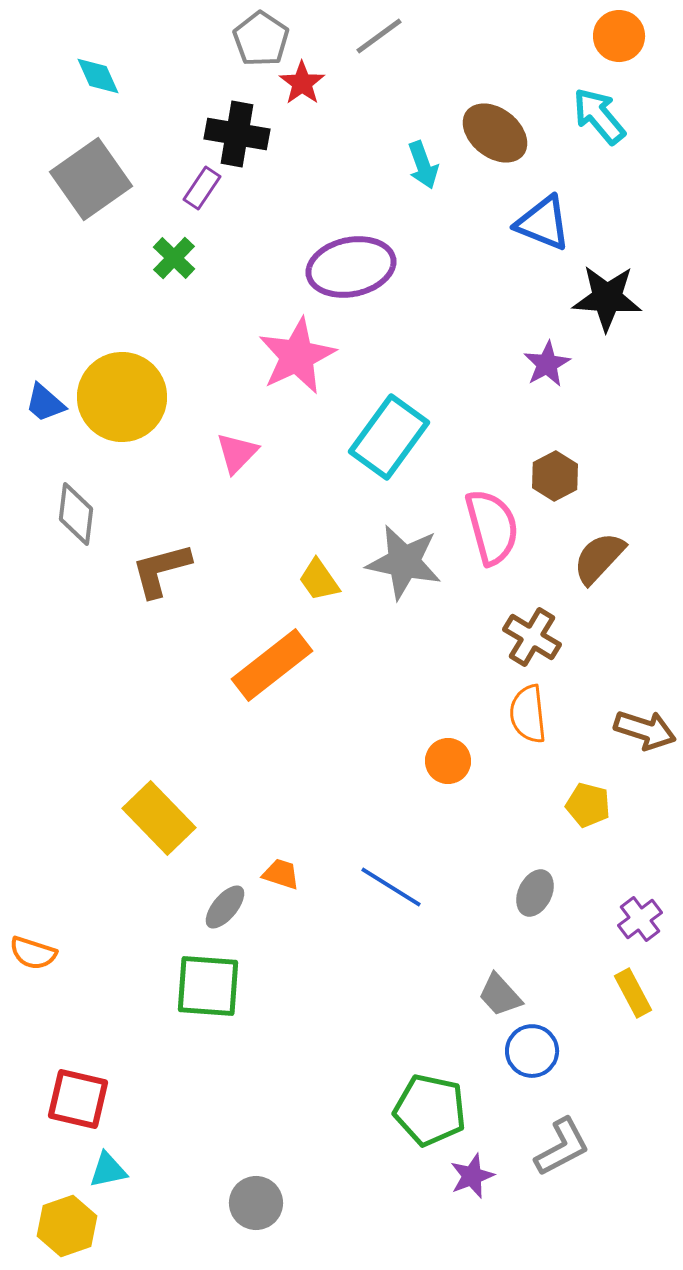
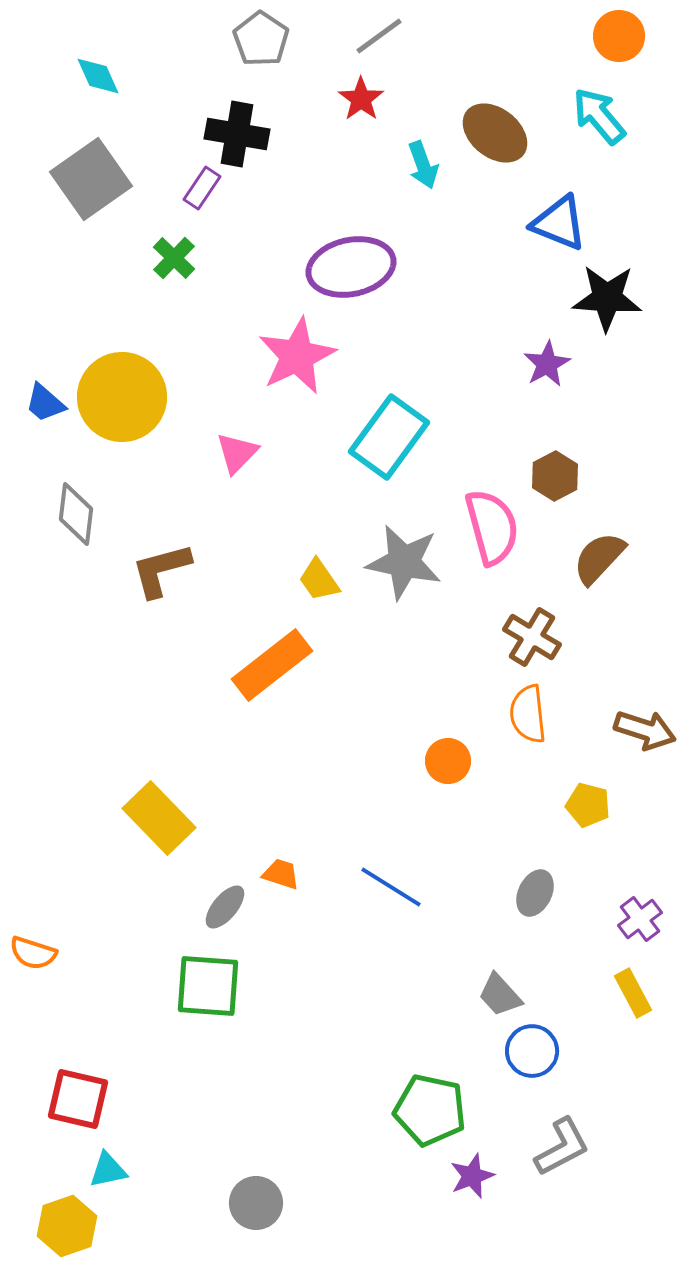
red star at (302, 83): moved 59 px right, 16 px down
blue triangle at (543, 223): moved 16 px right
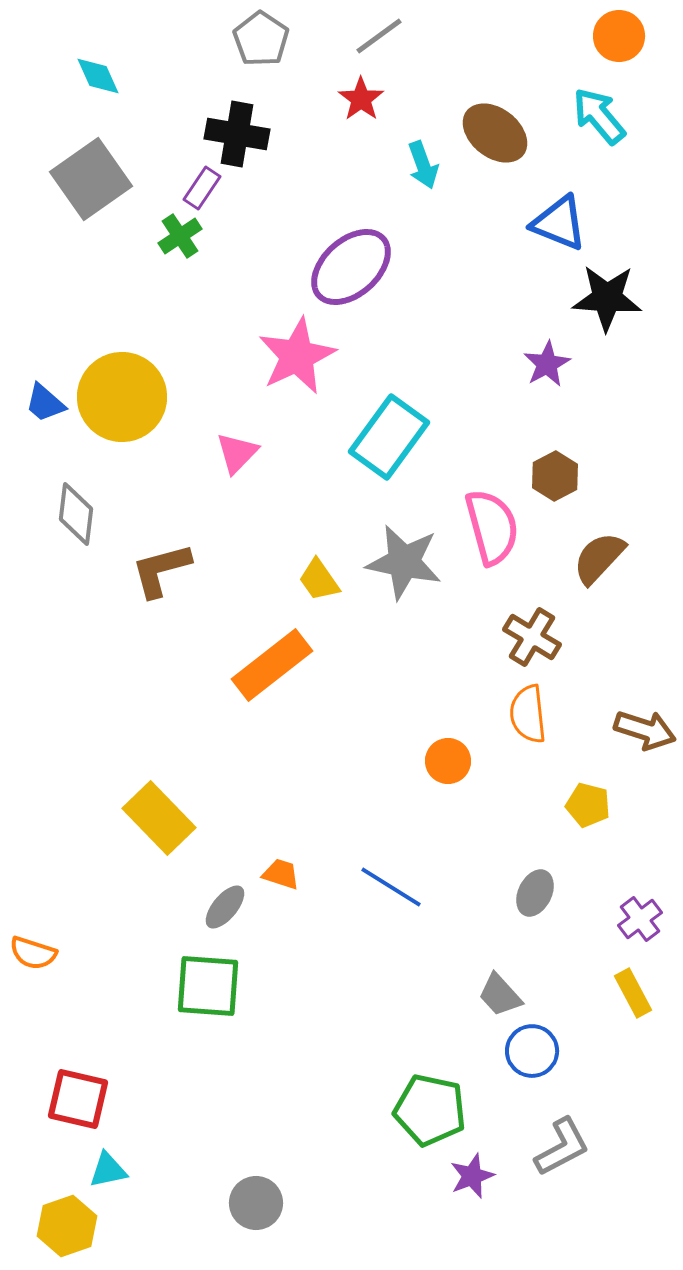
green cross at (174, 258): moved 6 px right, 22 px up; rotated 12 degrees clockwise
purple ellipse at (351, 267): rotated 30 degrees counterclockwise
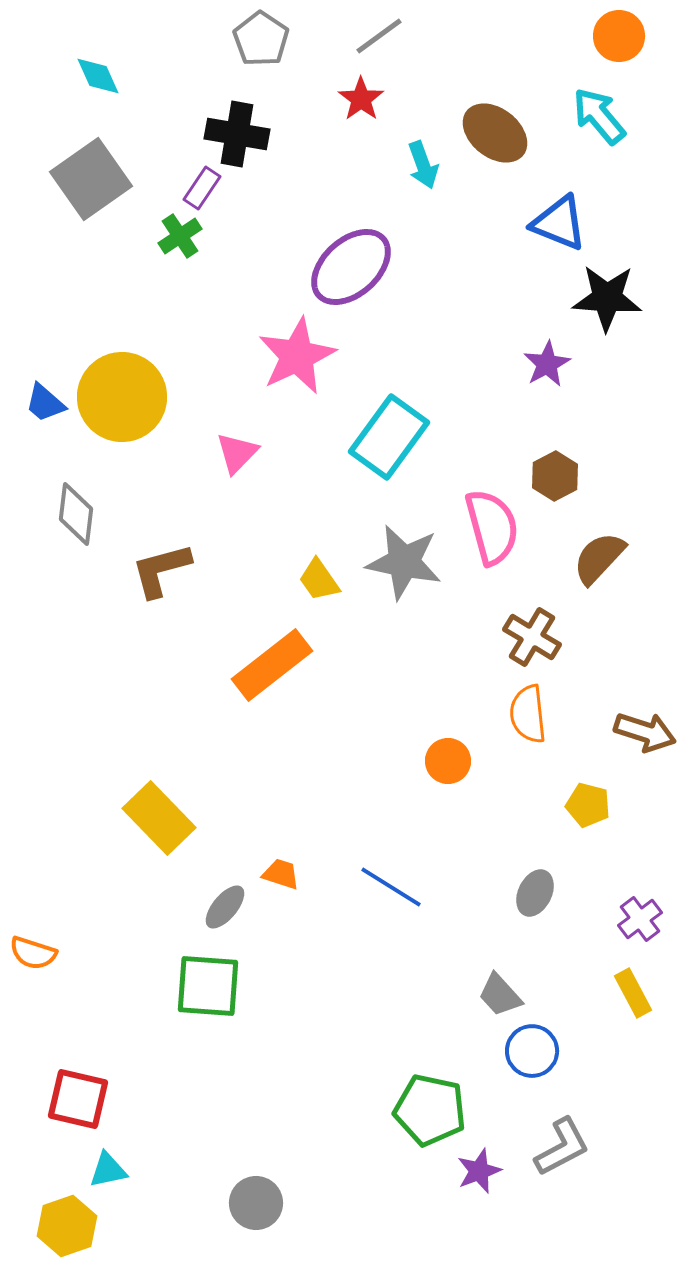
brown arrow at (645, 730): moved 2 px down
purple star at (472, 1176): moved 7 px right, 5 px up
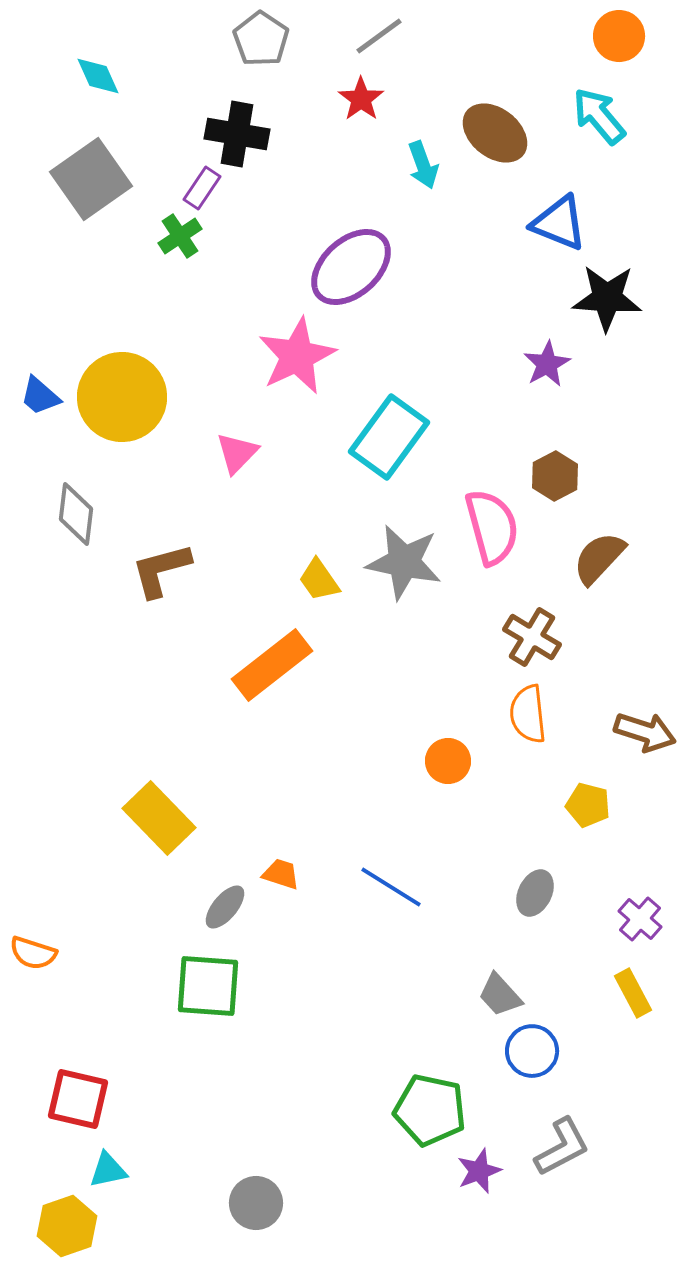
blue trapezoid at (45, 403): moved 5 px left, 7 px up
purple cross at (640, 919): rotated 12 degrees counterclockwise
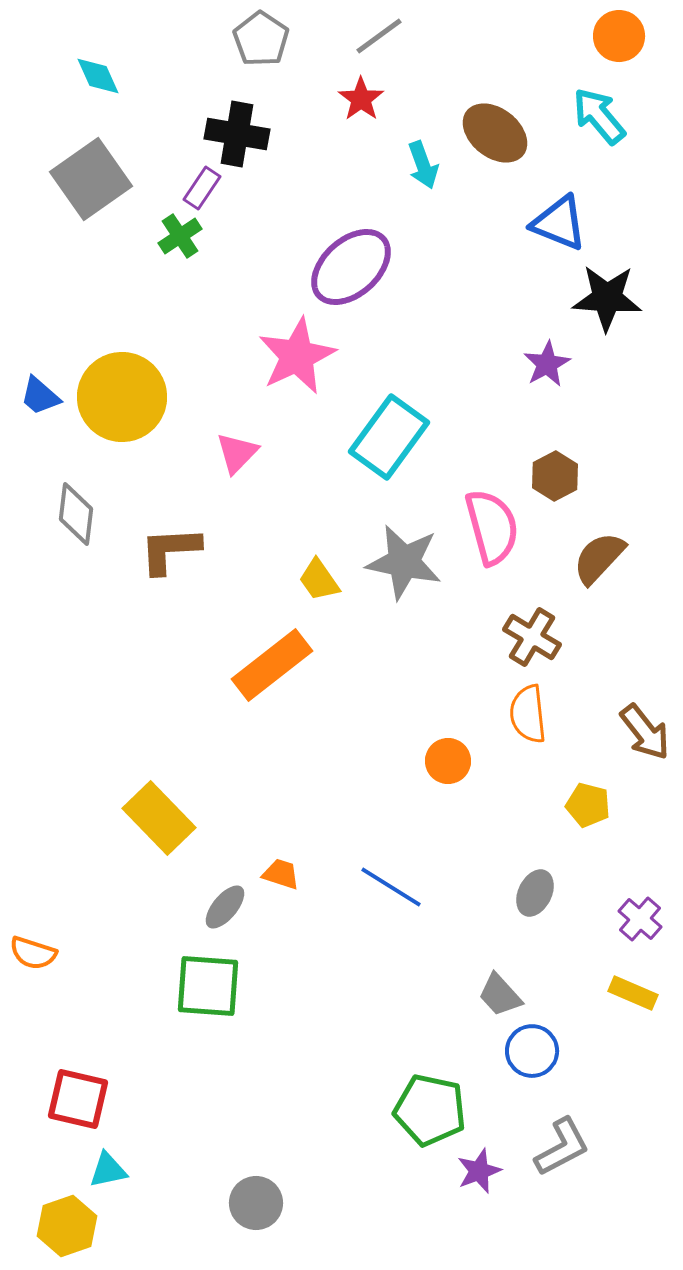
brown L-shape at (161, 570): moved 9 px right, 20 px up; rotated 12 degrees clockwise
brown arrow at (645, 732): rotated 34 degrees clockwise
yellow rectangle at (633, 993): rotated 39 degrees counterclockwise
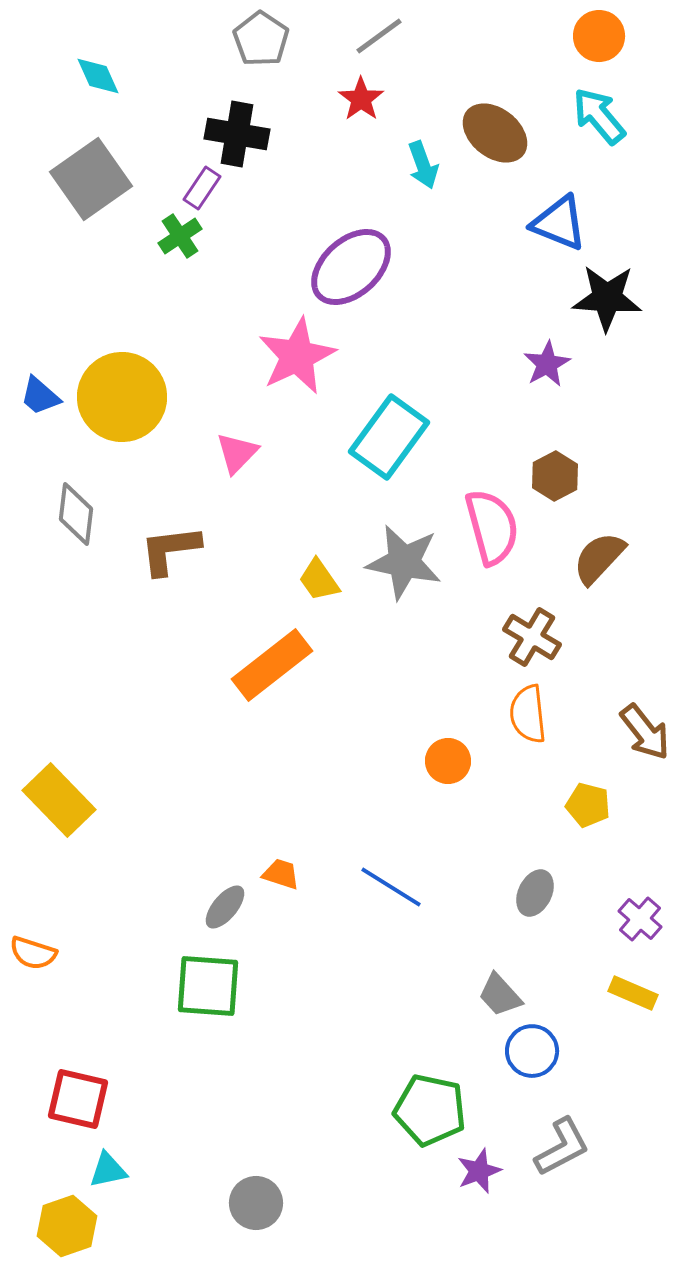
orange circle at (619, 36): moved 20 px left
brown L-shape at (170, 550): rotated 4 degrees counterclockwise
yellow rectangle at (159, 818): moved 100 px left, 18 px up
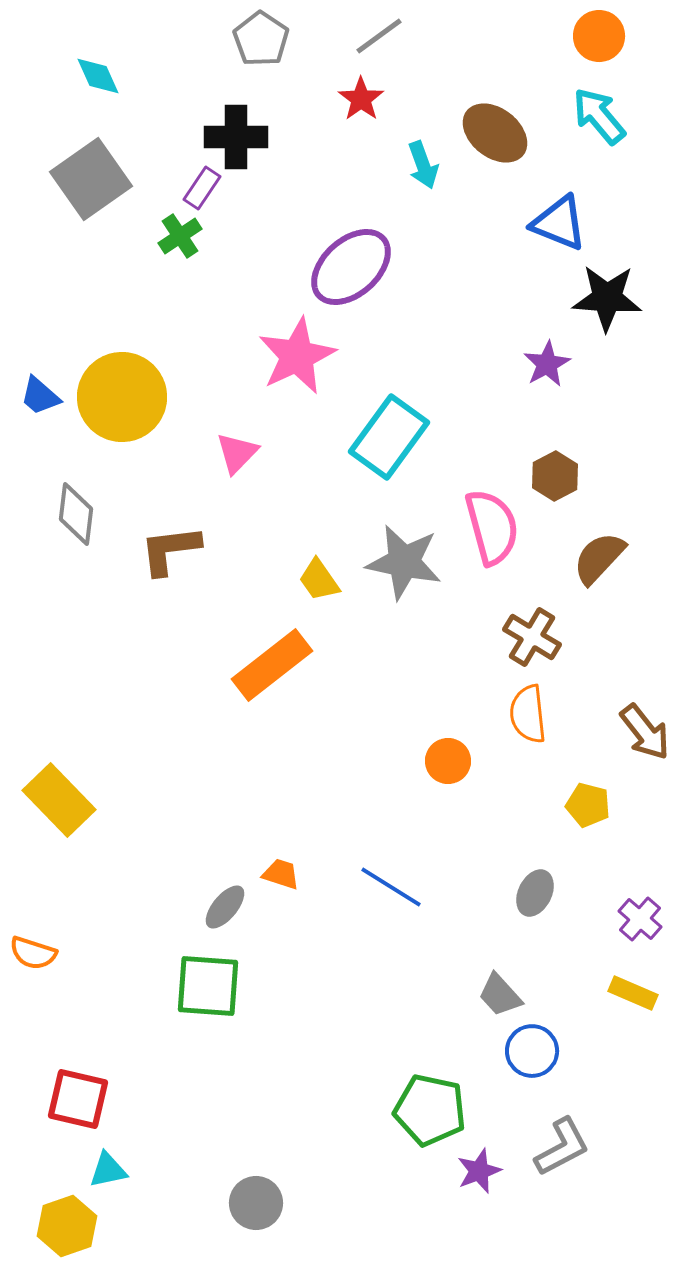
black cross at (237, 134): moved 1 px left, 3 px down; rotated 10 degrees counterclockwise
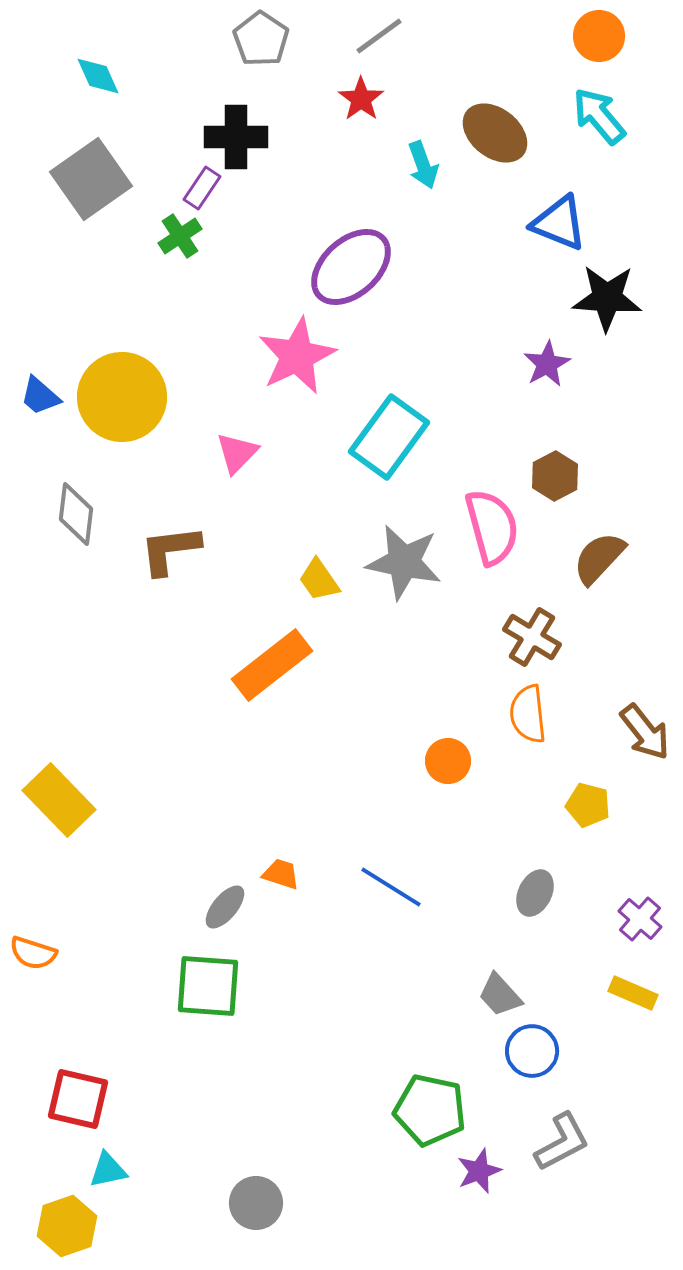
gray L-shape at (562, 1147): moved 5 px up
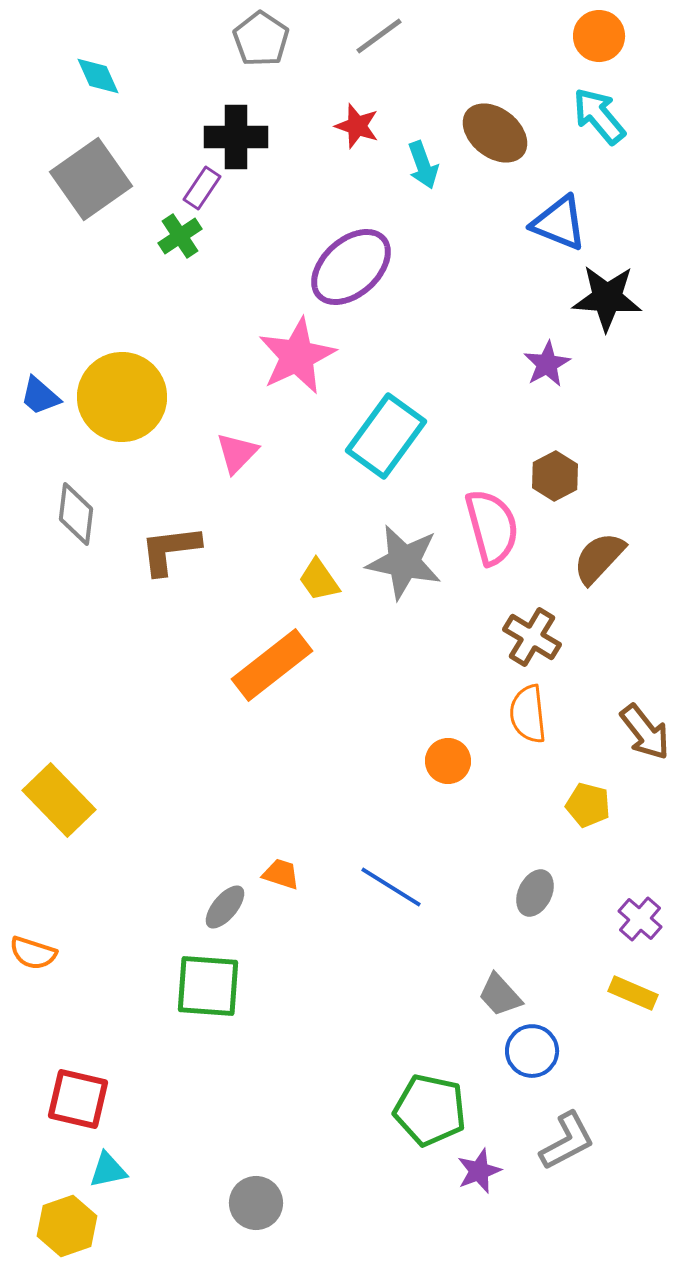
red star at (361, 99): moved 4 px left, 27 px down; rotated 18 degrees counterclockwise
cyan rectangle at (389, 437): moved 3 px left, 1 px up
gray L-shape at (562, 1142): moved 5 px right, 1 px up
